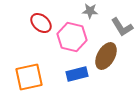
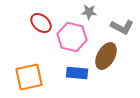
gray star: moved 1 px left, 1 px down
gray L-shape: rotated 30 degrees counterclockwise
blue rectangle: moved 1 px up; rotated 20 degrees clockwise
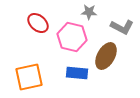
red ellipse: moved 3 px left
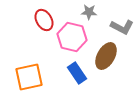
red ellipse: moved 6 px right, 3 px up; rotated 20 degrees clockwise
blue rectangle: rotated 50 degrees clockwise
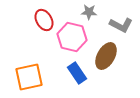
gray L-shape: moved 1 px left, 2 px up
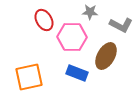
gray star: moved 1 px right
pink hexagon: rotated 12 degrees counterclockwise
blue rectangle: rotated 35 degrees counterclockwise
